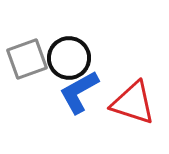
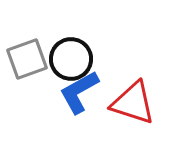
black circle: moved 2 px right, 1 px down
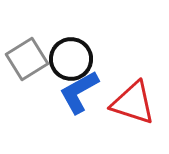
gray square: rotated 12 degrees counterclockwise
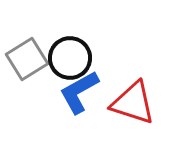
black circle: moved 1 px left, 1 px up
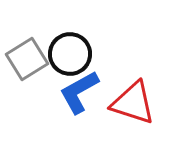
black circle: moved 4 px up
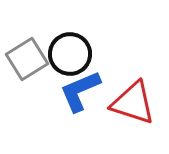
blue L-shape: moved 1 px right, 1 px up; rotated 6 degrees clockwise
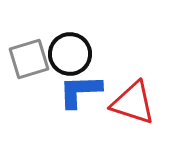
gray square: moved 2 px right; rotated 15 degrees clockwise
blue L-shape: rotated 21 degrees clockwise
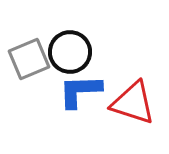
black circle: moved 2 px up
gray square: rotated 6 degrees counterclockwise
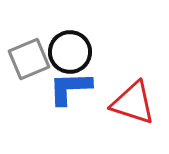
blue L-shape: moved 10 px left, 3 px up
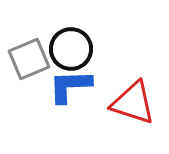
black circle: moved 1 px right, 3 px up
blue L-shape: moved 2 px up
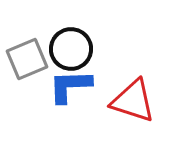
gray square: moved 2 px left
red triangle: moved 2 px up
